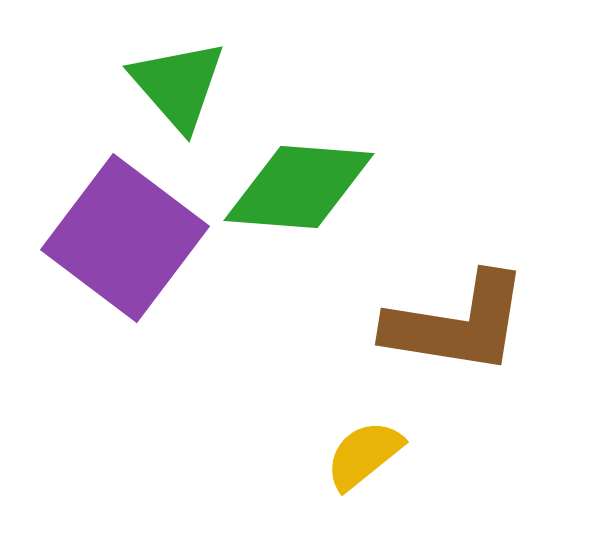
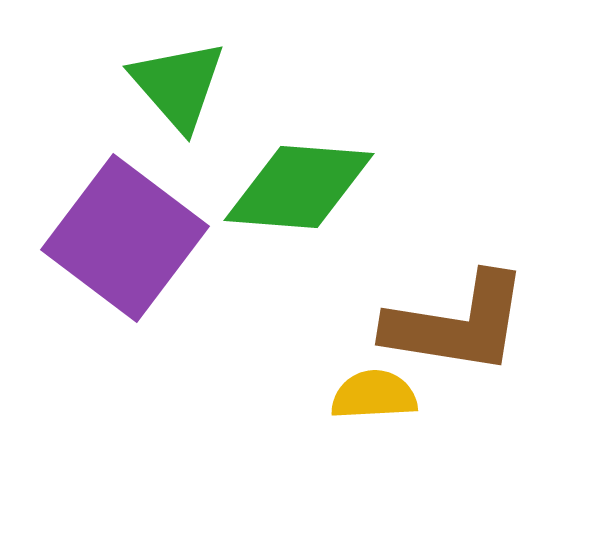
yellow semicircle: moved 10 px right, 60 px up; rotated 36 degrees clockwise
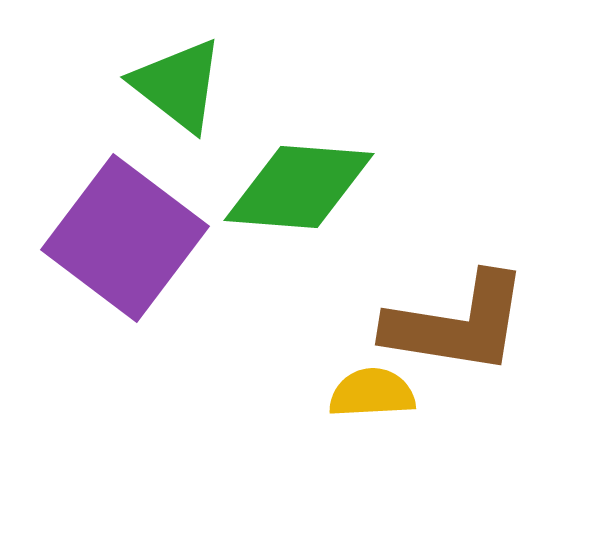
green triangle: rotated 11 degrees counterclockwise
yellow semicircle: moved 2 px left, 2 px up
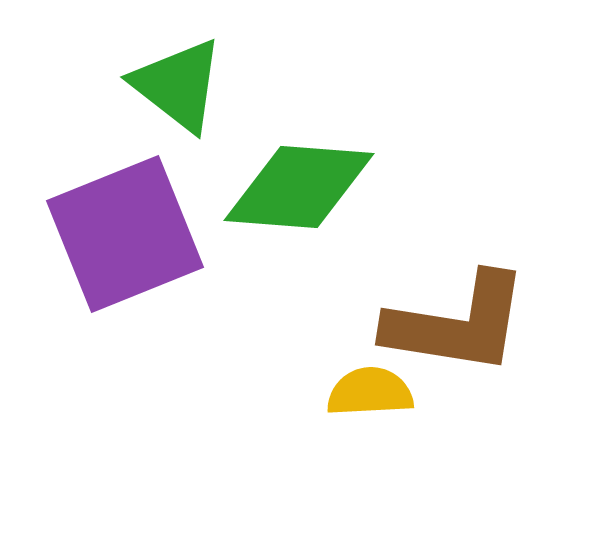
purple square: moved 4 px up; rotated 31 degrees clockwise
yellow semicircle: moved 2 px left, 1 px up
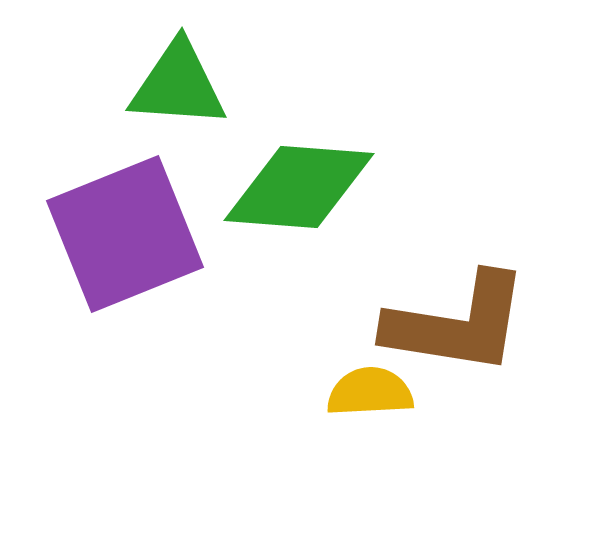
green triangle: rotated 34 degrees counterclockwise
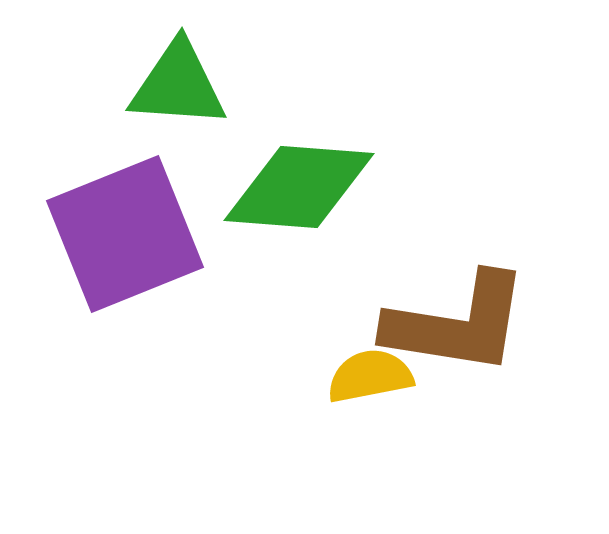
yellow semicircle: moved 16 px up; rotated 8 degrees counterclockwise
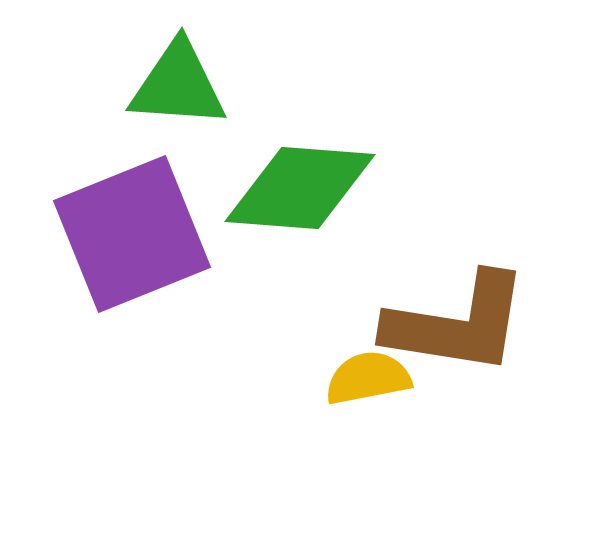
green diamond: moved 1 px right, 1 px down
purple square: moved 7 px right
yellow semicircle: moved 2 px left, 2 px down
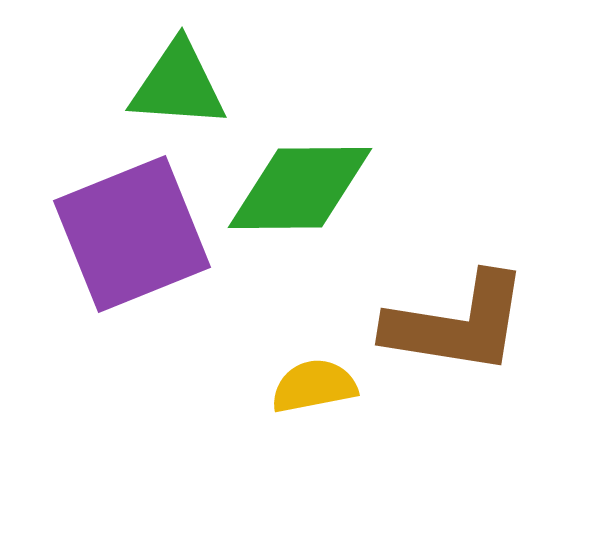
green diamond: rotated 5 degrees counterclockwise
yellow semicircle: moved 54 px left, 8 px down
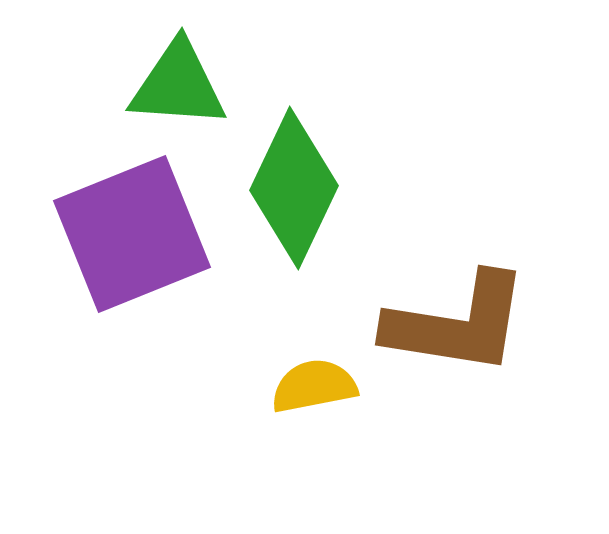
green diamond: moved 6 px left; rotated 64 degrees counterclockwise
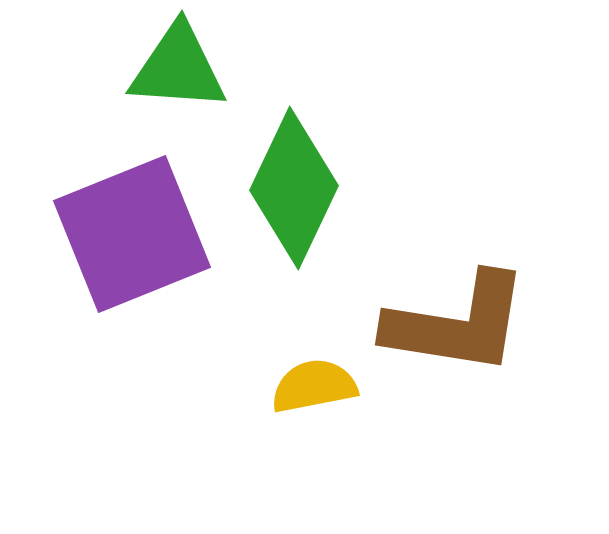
green triangle: moved 17 px up
